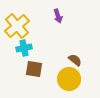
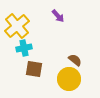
purple arrow: rotated 24 degrees counterclockwise
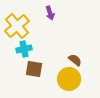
purple arrow: moved 8 px left, 3 px up; rotated 24 degrees clockwise
cyan cross: moved 1 px down
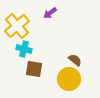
purple arrow: rotated 72 degrees clockwise
cyan cross: rotated 28 degrees clockwise
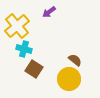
purple arrow: moved 1 px left, 1 px up
brown square: rotated 24 degrees clockwise
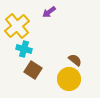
brown square: moved 1 px left, 1 px down
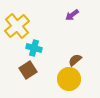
purple arrow: moved 23 px right, 3 px down
cyan cross: moved 10 px right, 1 px up
brown semicircle: rotated 80 degrees counterclockwise
brown square: moved 5 px left; rotated 24 degrees clockwise
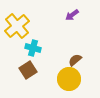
cyan cross: moved 1 px left
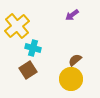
yellow circle: moved 2 px right
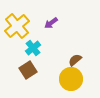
purple arrow: moved 21 px left, 8 px down
cyan cross: rotated 35 degrees clockwise
